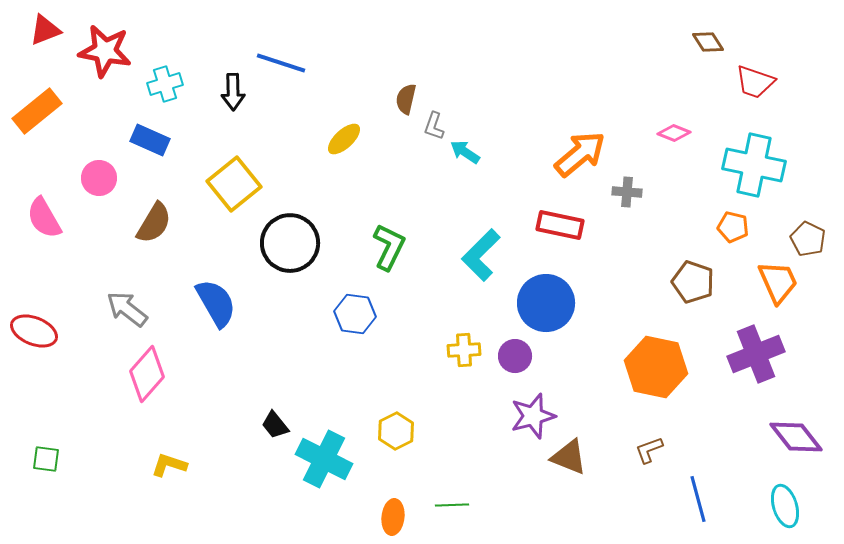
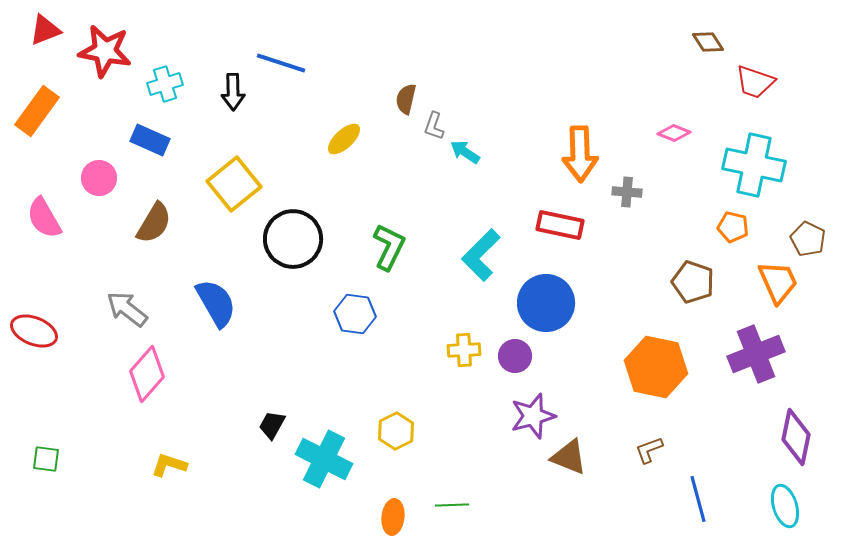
orange rectangle at (37, 111): rotated 15 degrees counterclockwise
orange arrow at (580, 154): rotated 128 degrees clockwise
black circle at (290, 243): moved 3 px right, 4 px up
black trapezoid at (275, 425): moved 3 px left; rotated 68 degrees clockwise
purple diamond at (796, 437): rotated 50 degrees clockwise
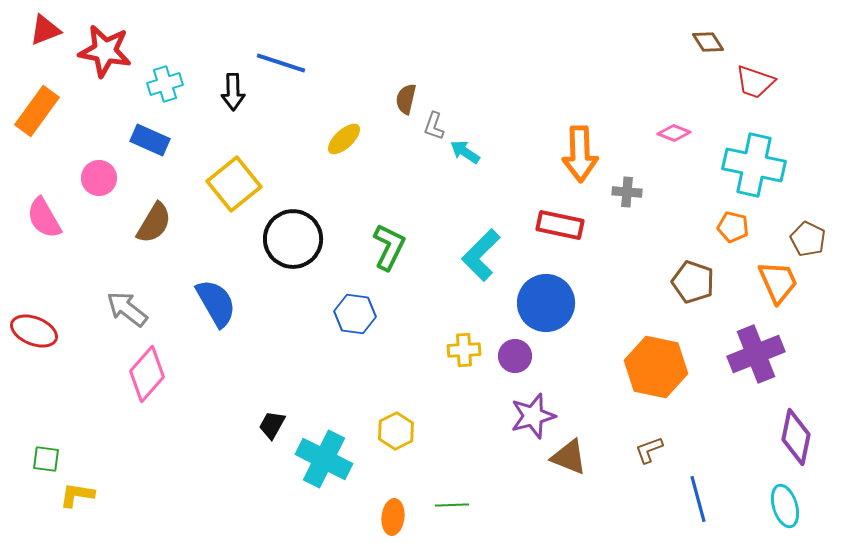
yellow L-shape at (169, 465): moved 92 px left, 30 px down; rotated 9 degrees counterclockwise
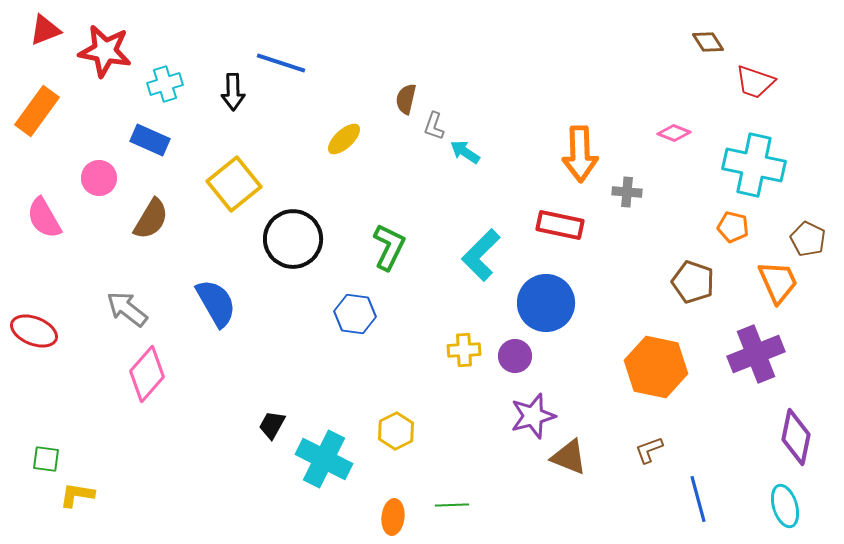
brown semicircle at (154, 223): moved 3 px left, 4 px up
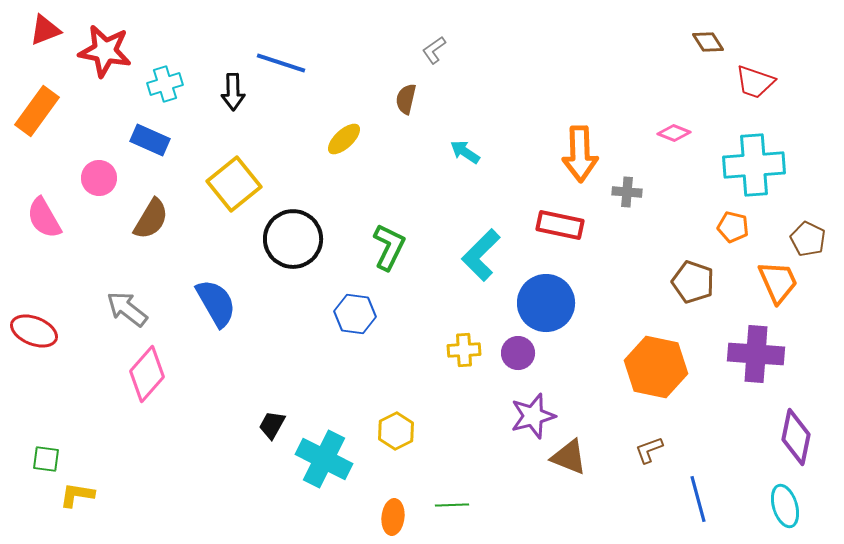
gray L-shape at (434, 126): moved 76 px up; rotated 36 degrees clockwise
cyan cross at (754, 165): rotated 16 degrees counterclockwise
purple cross at (756, 354): rotated 26 degrees clockwise
purple circle at (515, 356): moved 3 px right, 3 px up
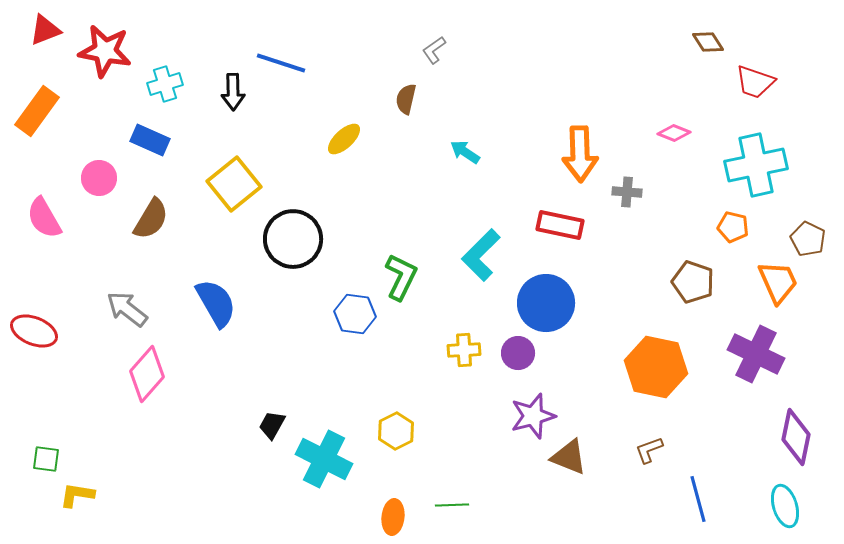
cyan cross at (754, 165): moved 2 px right; rotated 8 degrees counterclockwise
green L-shape at (389, 247): moved 12 px right, 30 px down
purple cross at (756, 354): rotated 22 degrees clockwise
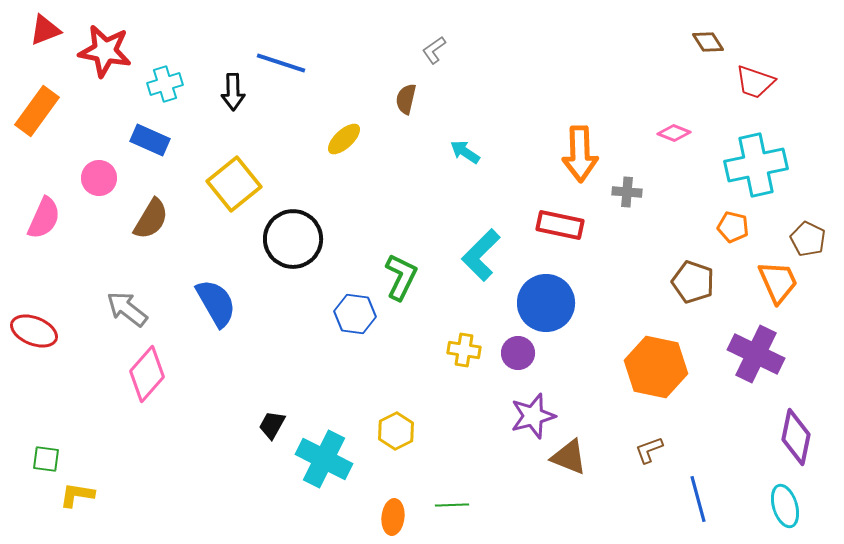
pink semicircle at (44, 218): rotated 126 degrees counterclockwise
yellow cross at (464, 350): rotated 12 degrees clockwise
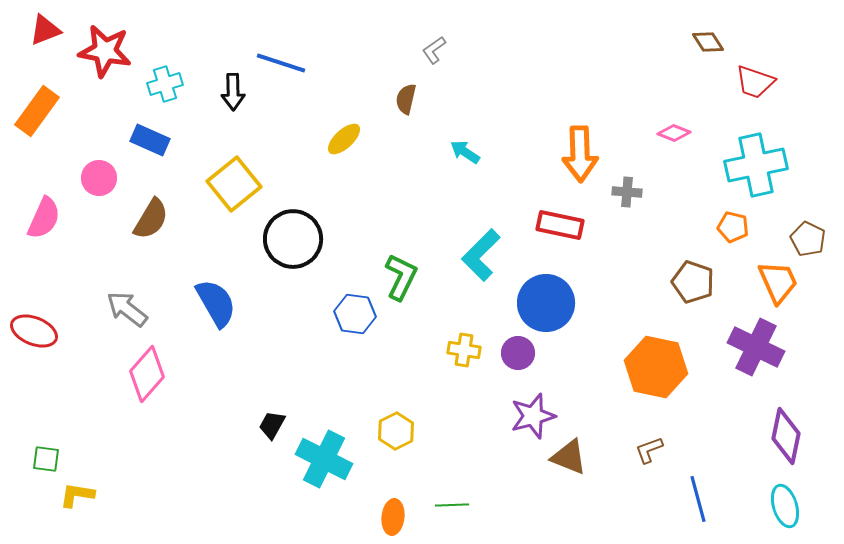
purple cross at (756, 354): moved 7 px up
purple diamond at (796, 437): moved 10 px left, 1 px up
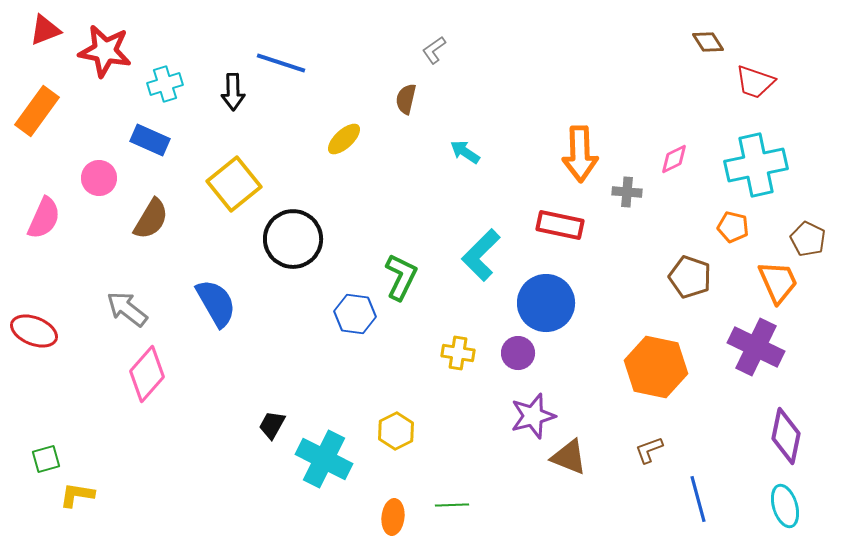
pink diamond at (674, 133): moved 26 px down; rotated 48 degrees counterclockwise
brown pentagon at (693, 282): moved 3 px left, 5 px up
yellow cross at (464, 350): moved 6 px left, 3 px down
green square at (46, 459): rotated 24 degrees counterclockwise
